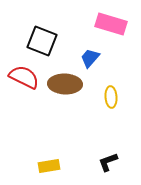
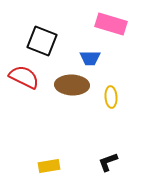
blue trapezoid: rotated 130 degrees counterclockwise
brown ellipse: moved 7 px right, 1 px down
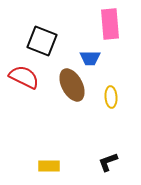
pink rectangle: moved 1 px left; rotated 68 degrees clockwise
brown ellipse: rotated 60 degrees clockwise
yellow rectangle: rotated 10 degrees clockwise
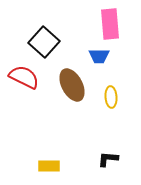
black square: moved 2 px right, 1 px down; rotated 20 degrees clockwise
blue trapezoid: moved 9 px right, 2 px up
black L-shape: moved 3 px up; rotated 25 degrees clockwise
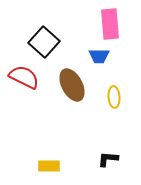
yellow ellipse: moved 3 px right
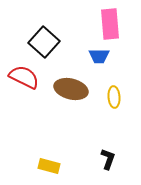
brown ellipse: moved 1 px left, 4 px down; rotated 48 degrees counterclockwise
black L-shape: rotated 105 degrees clockwise
yellow rectangle: rotated 15 degrees clockwise
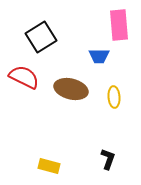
pink rectangle: moved 9 px right, 1 px down
black square: moved 3 px left, 5 px up; rotated 16 degrees clockwise
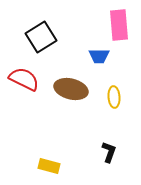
red semicircle: moved 2 px down
black L-shape: moved 1 px right, 7 px up
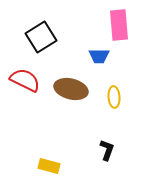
red semicircle: moved 1 px right, 1 px down
black L-shape: moved 2 px left, 2 px up
